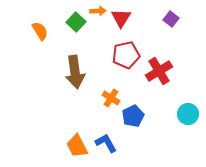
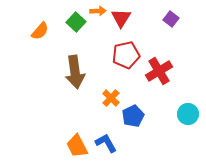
orange semicircle: rotated 72 degrees clockwise
orange cross: rotated 12 degrees clockwise
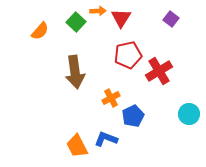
red pentagon: moved 2 px right
orange cross: rotated 18 degrees clockwise
cyan circle: moved 1 px right
blue L-shape: moved 4 px up; rotated 40 degrees counterclockwise
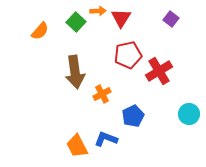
orange cross: moved 9 px left, 4 px up
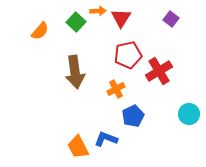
orange cross: moved 14 px right, 5 px up
orange trapezoid: moved 1 px right, 1 px down
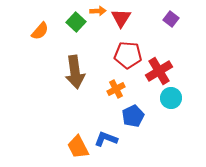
red pentagon: rotated 16 degrees clockwise
cyan circle: moved 18 px left, 16 px up
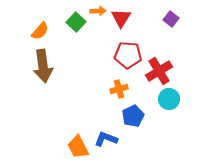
brown arrow: moved 32 px left, 6 px up
orange cross: moved 3 px right; rotated 12 degrees clockwise
cyan circle: moved 2 px left, 1 px down
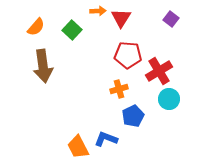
green square: moved 4 px left, 8 px down
orange semicircle: moved 4 px left, 4 px up
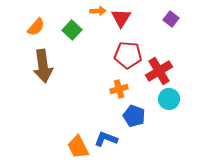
blue pentagon: moved 1 px right; rotated 25 degrees counterclockwise
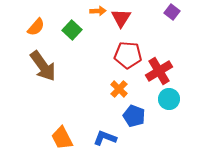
purple square: moved 1 px right, 7 px up
brown arrow: rotated 28 degrees counterclockwise
orange cross: rotated 30 degrees counterclockwise
blue L-shape: moved 1 px left, 1 px up
orange trapezoid: moved 16 px left, 9 px up
